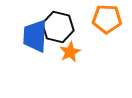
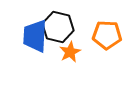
orange pentagon: moved 16 px down
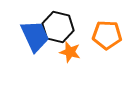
blue trapezoid: rotated 152 degrees clockwise
orange star: rotated 30 degrees counterclockwise
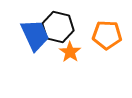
blue trapezoid: moved 1 px up
orange star: rotated 20 degrees clockwise
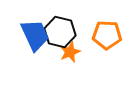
black hexagon: moved 2 px right, 5 px down
orange star: rotated 15 degrees clockwise
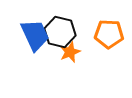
orange pentagon: moved 2 px right, 1 px up
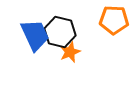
orange pentagon: moved 5 px right, 14 px up
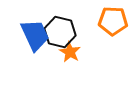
orange pentagon: moved 1 px left, 1 px down
orange star: rotated 20 degrees counterclockwise
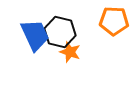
orange pentagon: moved 1 px right
orange star: rotated 10 degrees counterclockwise
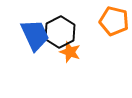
orange pentagon: rotated 12 degrees clockwise
black hexagon: rotated 20 degrees clockwise
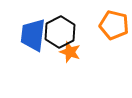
orange pentagon: moved 4 px down
blue trapezoid: moved 2 px left; rotated 148 degrees counterclockwise
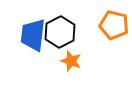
orange star: moved 1 px right, 9 px down
